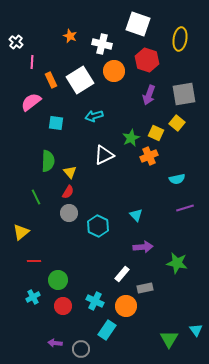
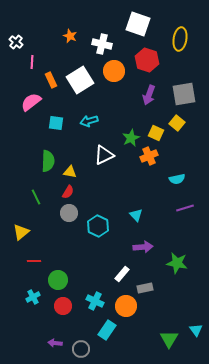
cyan arrow at (94, 116): moved 5 px left, 5 px down
yellow triangle at (70, 172): rotated 40 degrees counterclockwise
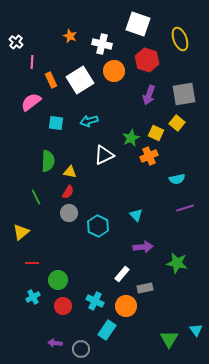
yellow ellipse at (180, 39): rotated 30 degrees counterclockwise
red line at (34, 261): moved 2 px left, 2 px down
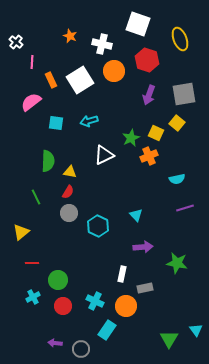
white rectangle at (122, 274): rotated 28 degrees counterclockwise
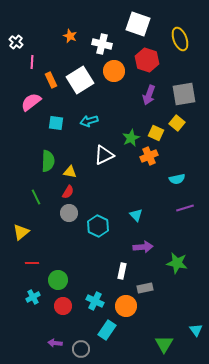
white rectangle at (122, 274): moved 3 px up
green triangle at (169, 339): moved 5 px left, 5 px down
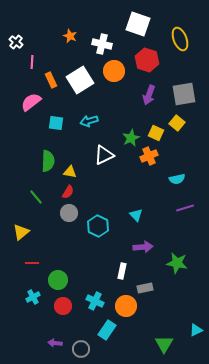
green line at (36, 197): rotated 14 degrees counterclockwise
cyan triangle at (196, 330): rotated 40 degrees clockwise
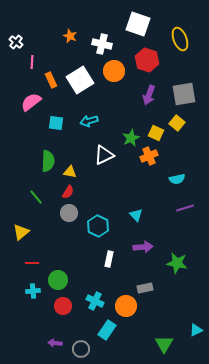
white rectangle at (122, 271): moved 13 px left, 12 px up
cyan cross at (33, 297): moved 6 px up; rotated 24 degrees clockwise
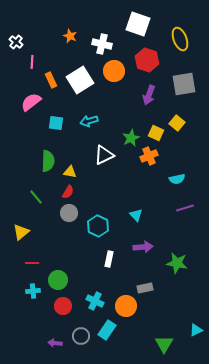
gray square at (184, 94): moved 10 px up
gray circle at (81, 349): moved 13 px up
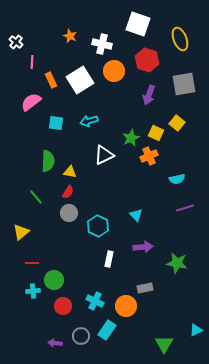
green circle at (58, 280): moved 4 px left
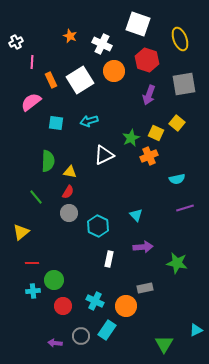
white cross at (16, 42): rotated 24 degrees clockwise
white cross at (102, 44): rotated 12 degrees clockwise
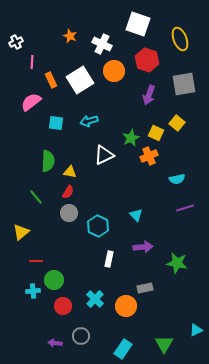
red line at (32, 263): moved 4 px right, 2 px up
cyan cross at (95, 301): moved 2 px up; rotated 18 degrees clockwise
cyan rectangle at (107, 330): moved 16 px right, 19 px down
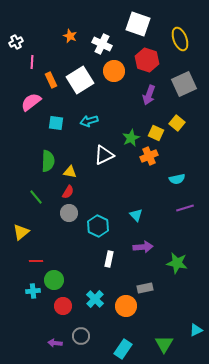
gray square at (184, 84): rotated 15 degrees counterclockwise
